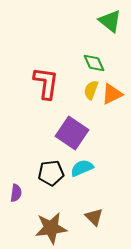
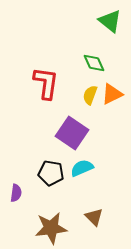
yellow semicircle: moved 1 px left, 5 px down
black pentagon: rotated 15 degrees clockwise
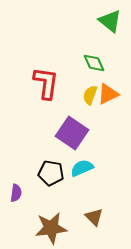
orange triangle: moved 4 px left
